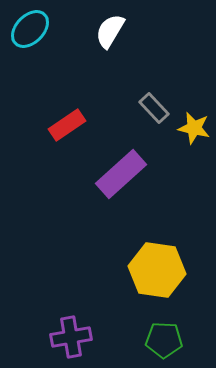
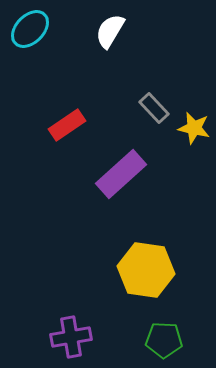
yellow hexagon: moved 11 px left
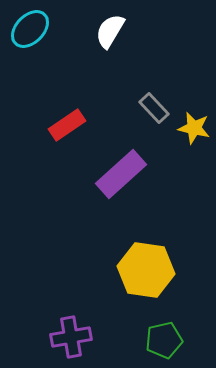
green pentagon: rotated 15 degrees counterclockwise
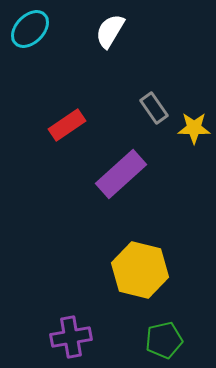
gray rectangle: rotated 8 degrees clockwise
yellow star: rotated 12 degrees counterclockwise
yellow hexagon: moved 6 px left; rotated 6 degrees clockwise
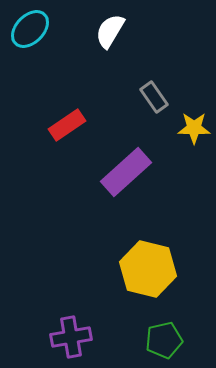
gray rectangle: moved 11 px up
purple rectangle: moved 5 px right, 2 px up
yellow hexagon: moved 8 px right, 1 px up
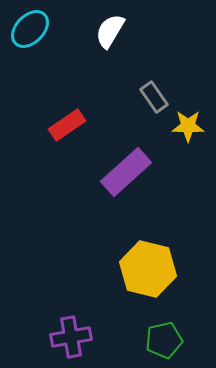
yellow star: moved 6 px left, 2 px up
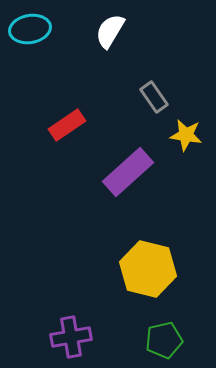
cyan ellipse: rotated 36 degrees clockwise
yellow star: moved 2 px left, 9 px down; rotated 8 degrees clockwise
purple rectangle: moved 2 px right
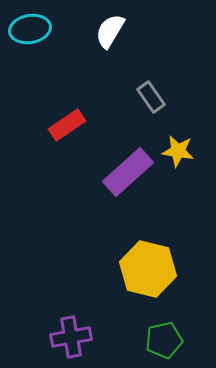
gray rectangle: moved 3 px left
yellow star: moved 8 px left, 16 px down
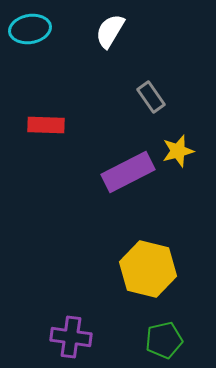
red rectangle: moved 21 px left; rotated 36 degrees clockwise
yellow star: rotated 24 degrees counterclockwise
purple rectangle: rotated 15 degrees clockwise
purple cross: rotated 18 degrees clockwise
